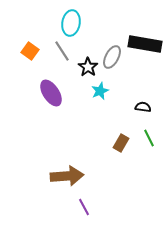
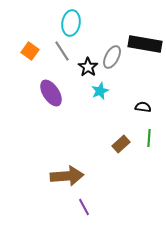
green line: rotated 30 degrees clockwise
brown rectangle: moved 1 px down; rotated 18 degrees clockwise
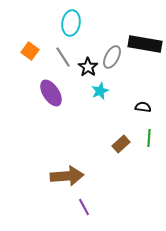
gray line: moved 1 px right, 6 px down
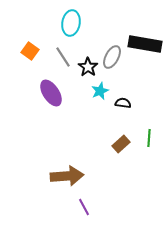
black semicircle: moved 20 px left, 4 px up
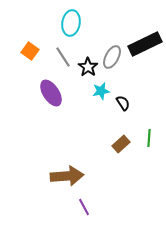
black rectangle: rotated 36 degrees counterclockwise
cyan star: moved 1 px right; rotated 12 degrees clockwise
black semicircle: rotated 49 degrees clockwise
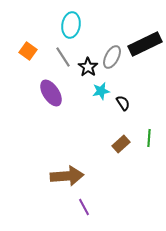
cyan ellipse: moved 2 px down
orange square: moved 2 px left
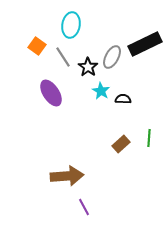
orange square: moved 9 px right, 5 px up
cyan star: rotated 30 degrees counterclockwise
black semicircle: moved 4 px up; rotated 56 degrees counterclockwise
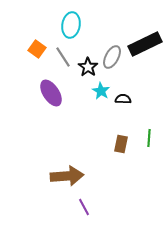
orange square: moved 3 px down
brown rectangle: rotated 36 degrees counterclockwise
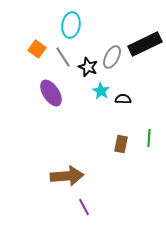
black star: rotated 12 degrees counterclockwise
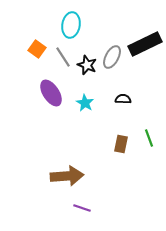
black star: moved 1 px left, 2 px up
cyan star: moved 16 px left, 12 px down
green line: rotated 24 degrees counterclockwise
purple line: moved 2 px left, 1 px down; rotated 42 degrees counterclockwise
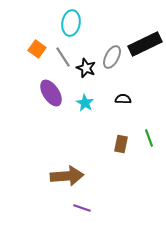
cyan ellipse: moved 2 px up
black star: moved 1 px left, 3 px down
